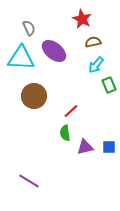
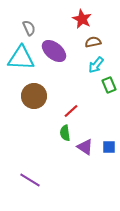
purple triangle: rotated 48 degrees clockwise
purple line: moved 1 px right, 1 px up
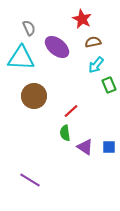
purple ellipse: moved 3 px right, 4 px up
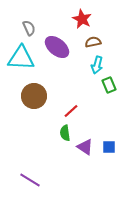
cyan arrow: moved 1 px right; rotated 24 degrees counterclockwise
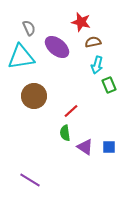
red star: moved 1 px left, 3 px down; rotated 12 degrees counterclockwise
cyan triangle: moved 1 px up; rotated 12 degrees counterclockwise
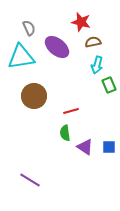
red line: rotated 28 degrees clockwise
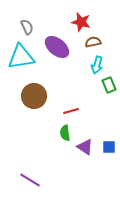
gray semicircle: moved 2 px left, 1 px up
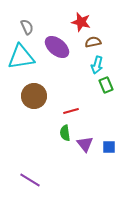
green rectangle: moved 3 px left
purple triangle: moved 3 px up; rotated 18 degrees clockwise
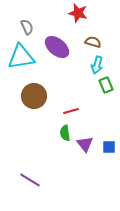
red star: moved 3 px left, 9 px up
brown semicircle: rotated 28 degrees clockwise
